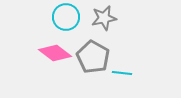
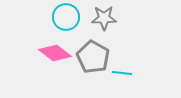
gray star: rotated 10 degrees clockwise
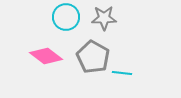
pink diamond: moved 9 px left, 3 px down
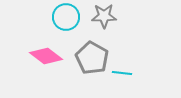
gray star: moved 2 px up
gray pentagon: moved 1 px left, 1 px down
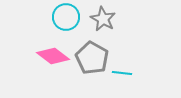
gray star: moved 1 px left, 3 px down; rotated 30 degrees clockwise
pink diamond: moved 7 px right
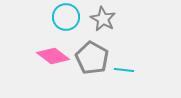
cyan line: moved 2 px right, 3 px up
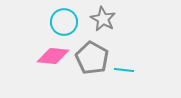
cyan circle: moved 2 px left, 5 px down
pink diamond: rotated 32 degrees counterclockwise
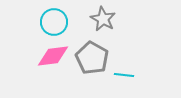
cyan circle: moved 10 px left
pink diamond: rotated 12 degrees counterclockwise
cyan line: moved 5 px down
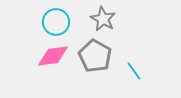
cyan circle: moved 2 px right
gray pentagon: moved 3 px right, 2 px up
cyan line: moved 10 px right, 4 px up; rotated 48 degrees clockwise
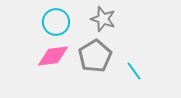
gray star: rotated 10 degrees counterclockwise
gray pentagon: rotated 12 degrees clockwise
